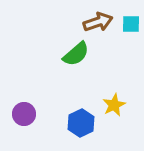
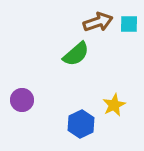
cyan square: moved 2 px left
purple circle: moved 2 px left, 14 px up
blue hexagon: moved 1 px down
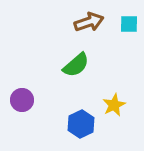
brown arrow: moved 9 px left
green semicircle: moved 11 px down
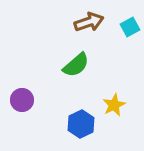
cyan square: moved 1 px right, 3 px down; rotated 30 degrees counterclockwise
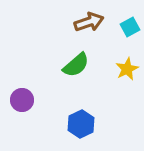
yellow star: moved 13 px right, 36 px up
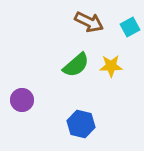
brown arrow: rotated 44 degrees clockwise
yellow star: moved 16 px left, 3 px up; rotated 25 degrees clockwise
blue hexagon: rotated 20 degrees counterclockwise
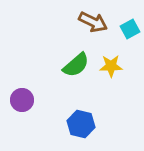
brown arrow: moved 4 px right
cyan square: moved 2 px down
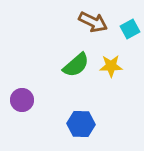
blue hexagon: rotated 12 degrees counterclockwise
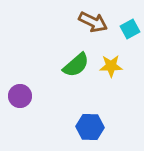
purple circle: moved 2 px left, 4 px up
blue hexagon: moved 9 px right, 3 px down
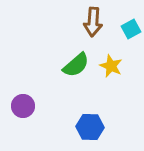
brown arrow: rotated 68 degrees clockwise
cyan square: moved 1 px right
yellow star: rotated 25 degrees clockwise
purple circle: moved 3 px right, 10 px down
